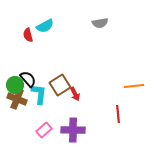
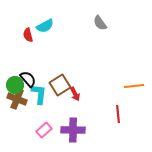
gray semicircle: rotated 63 degrees clockwise
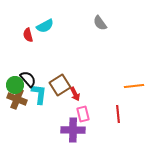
pink rectangle: moved 39 px right, 16 px up; rotated 63 degrees counterclockwise
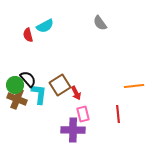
red arrow: moved 1 px right, 1 px up
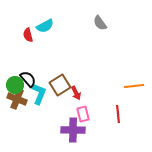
cyan L-shape: rotated 15 degrees clockwise
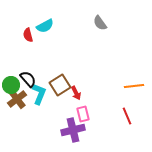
green circle: moved 4 px left
brown cross: rotated 30 degrees clockwise
red line: moved 9 px right, 2 px down; rotated 18 degrees counterclockwise
purple cross: rotated 15 degrees counterclockwise
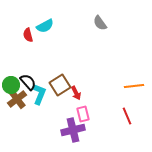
black semicircle: moved 3 px down
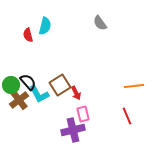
cyan semicircle: rotated 48 degrees counterclockwise
cyan L-shape: rotated 130 degrees clockwise
brown cross: moved 2 px right, 1 px down
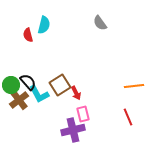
cyan semicircle: moved 1 px left, 1 px up
red line: moved 1 px right, 1 px down
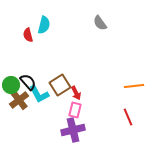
pink rectangle: moved 8 px left, 4 px up; rotated 28 degrees clockwise
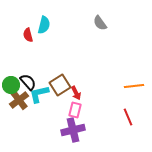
cyan L-shape: rotated 105 degrees clockwise
